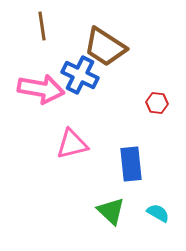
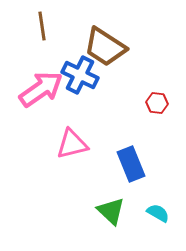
pink arrow: rotated 45 degrees counterclockwise
blue rectangle: rotated 16 degrees counterclockwise
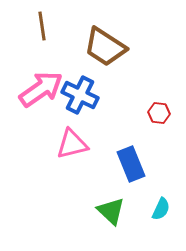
blue cross: moved 20 px down
red hexagon: moved 2 px right, 10 px down
cyan semicircle: moved 3 px right, 4 px up; rotated 85 degrees clockwise
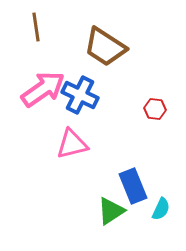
brown line: moved 6 px left, 1 px down
pink arrow: moved 2 px right
red hexagon: moved 4 px left, 4 px up
blue rectangle: moved 2 px right, 22 px down
green triangle: rotated 44 degrees clockwise
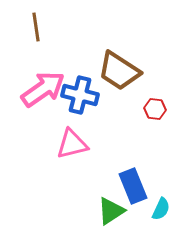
brown trapezoid: moved 14 px right, 24 px down
blue cross: rotated 12 degrees counterclockwise
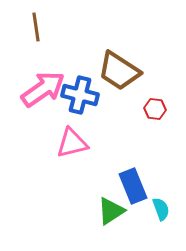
pink triangle: moved 1 px up
cyan semicircle: rotated 45 degrees counterclockwise
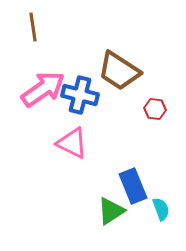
brown line: moved 3 px left
pink triangle: rotated 40 degrees clockwise
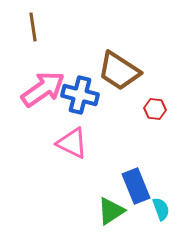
blue rectangle: moved 3 px right
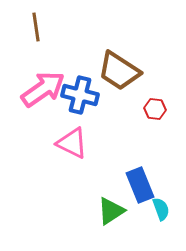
brown line: moved 3 px right
blue rectangle: moved 4 px right, 1 px up
